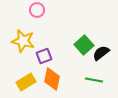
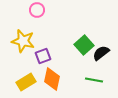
purple square: moved 1 px left
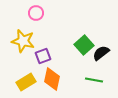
pink circle: moved 1 px left, 3 px down
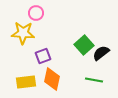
yellow star: moved 8 px up; rotated 10 degrees counterclockwise
yellow rectangle: rotated 24 degrees clockwise
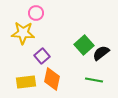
purple square: moved 1 px left; rotated 21 degrees counterclockwise
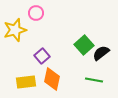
yellow star: moved 8 px left, 3 px up; rotated 20 degrees counterclockwise
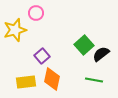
black semicircle: moved 1 px down
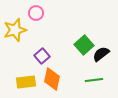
green line: rotated 18 degrees counterclockwise
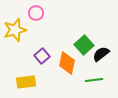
orange diamond: moved 15 px right, 16 px up
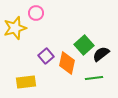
yellow star: moved 2 px up
purple square: moved 4 px right
green line: moved 2 px up
